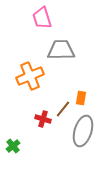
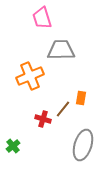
gray ellipse: moved 14 px down
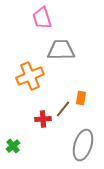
red cross: rotated 21 degrees counterclockwise
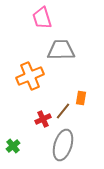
brown line: moved 2 px down
red cross: rotated 21 degrees counterclockwise
gray ellipse: moved 20 px left
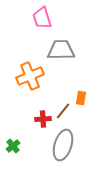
red cross: rotated 21 degrees clockwise
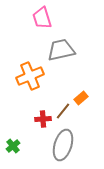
gray trapezoid: rotated 12 degrees counterclockwise
orange rectangle: rotated 40 degrees clockwise
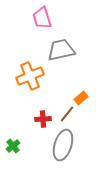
brown line: moved 4 px right, 3 px down
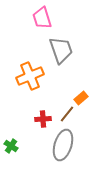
gray trapezoid: rotated 84 degrees clockwise
green cross: moved 2 px left; rotated 16 degrees counterclockwise
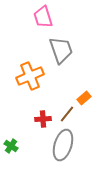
pink trapezoid: moved 1 px right, 1 px up
orange rectangle: moved 3 px right
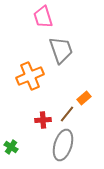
red cross: moved 1 px down
green cross: moved 1 px down
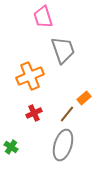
gray trapezoid: moved 2 px right
red cross: moved 9 px left, 7 px up; rotated 21 degrees counterclockwise
